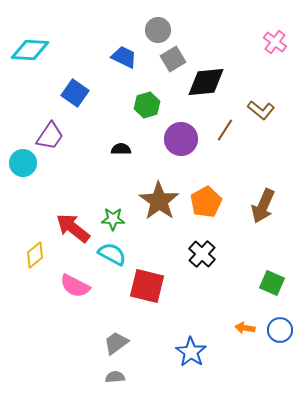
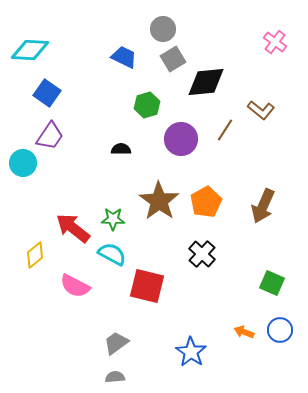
gray circle: moved 5 px right, 1 px up
blue square: moved 28 px left
orange arrow: moved 1 px left, 4 px down; rotated 12 degrees clockwise
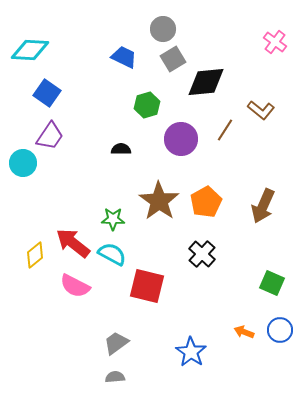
red arrow: moved 15 px down
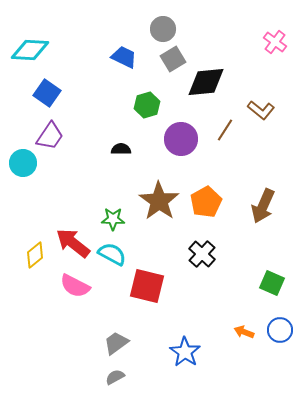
blue star: moved 6 px left
gray semicircle: rotated 24 degrees counterclockwise
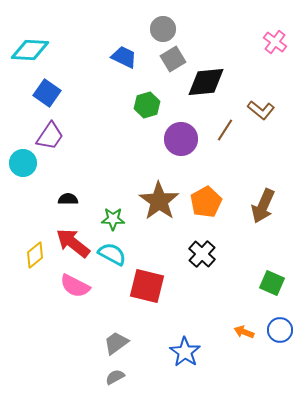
black semicircle: moved 53 px left, 50 px down
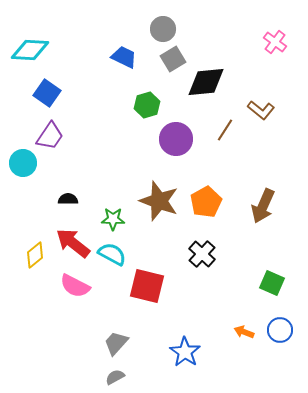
purple circle: moved 5 px left
brown star: rotated 15 degrees counterclockwise
gray trapezoid: rotated 12 degrees counterclockwise
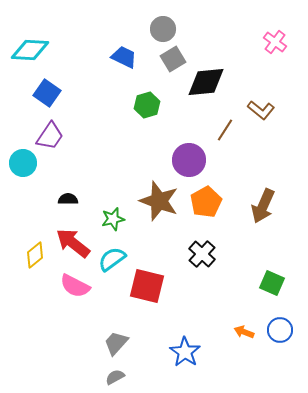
purple circle: moved 13 px right, 21 px down
green star: rotated 15 degrees counterclockwise
cyan semicircle: moved 5 px down; rotated 64 degrees counterclockwise
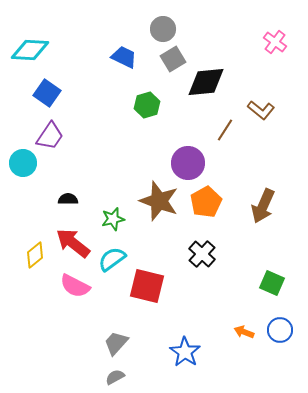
purple circle: moved 1 px left, 3 px down
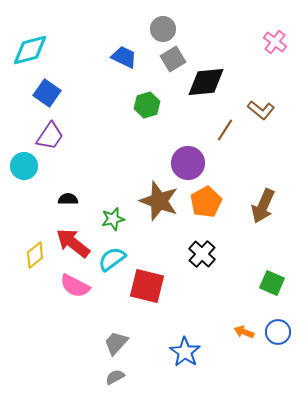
cyan diamond: rotated 18 degrees counterclockwise
cyan circle: moved 1 px right, 3 px down
blue circle: moved 2 px left, 2 px down
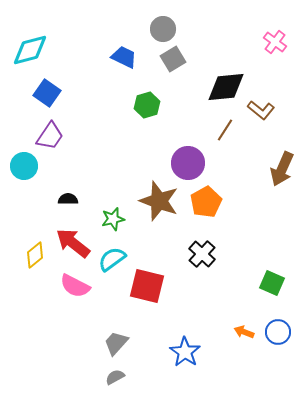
black diamond: moved 20 px right, 5 px down
brown arrow: moved 19 px right, 37 px up
